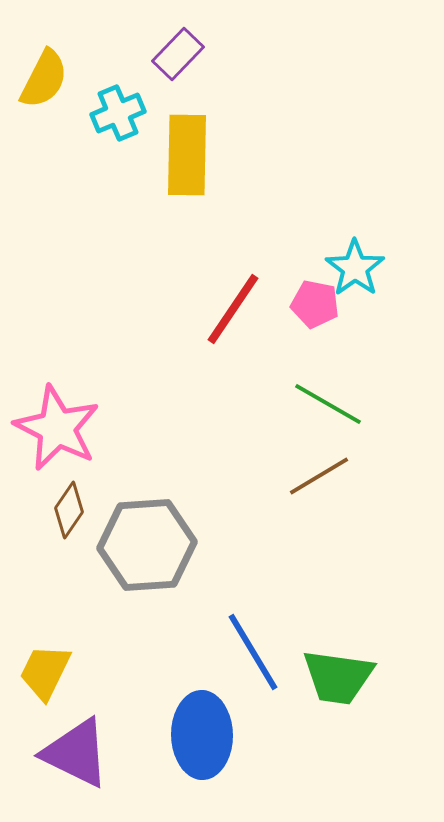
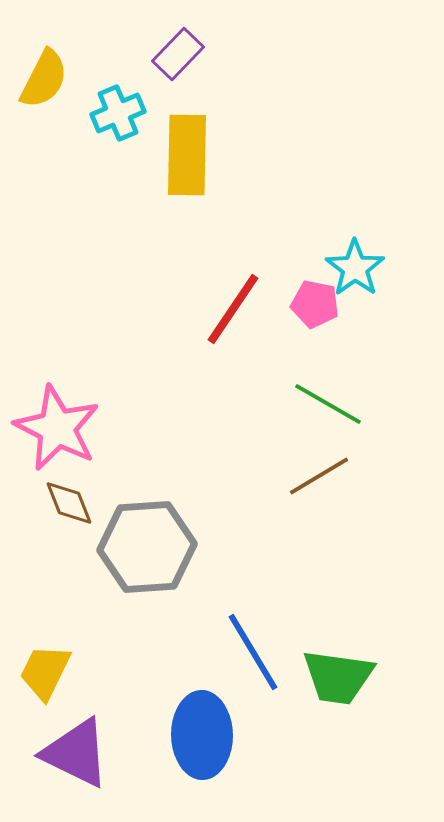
brown diamond: moved 7 px up; rotated 56 degrees counterclockwise
gray hexagon: moved 2 px down
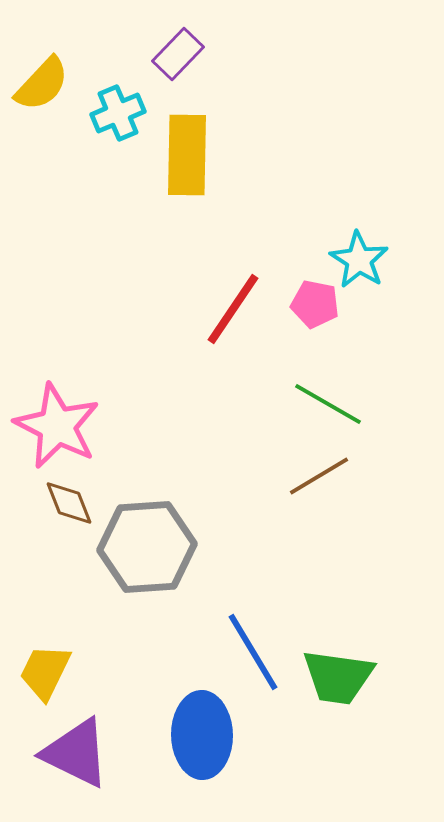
yellow semicircle: moved 2 px left, 5 px down; rotated 16 degrees clockwise
cyan star: moved 4 px right, 8 px up; rotated 4 degrees counterclockwise
pink star: moved 2 px up
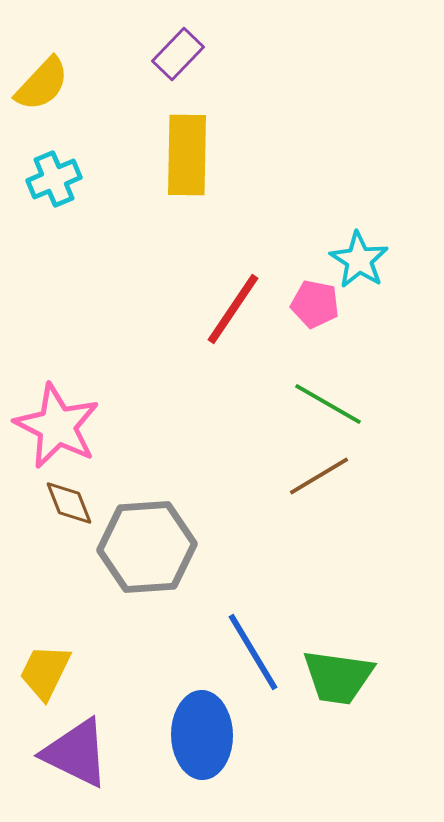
cyan cross: moved 64 px left, 66 px down
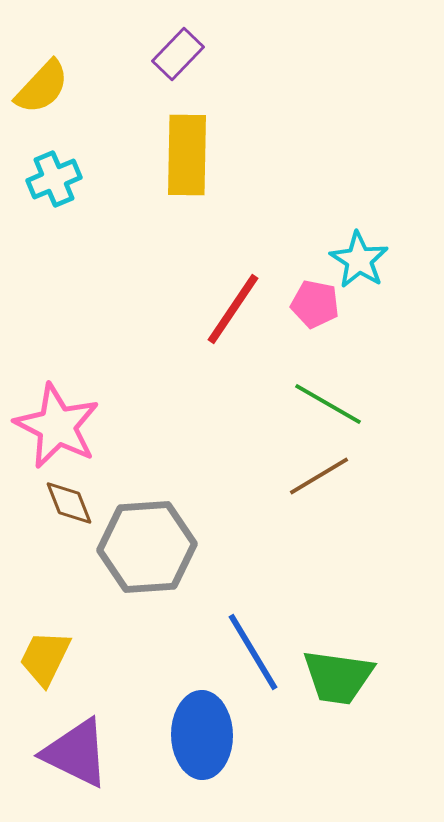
yellow semicircle: moved 3 px down
yellow trapezoid: moved 14 px up
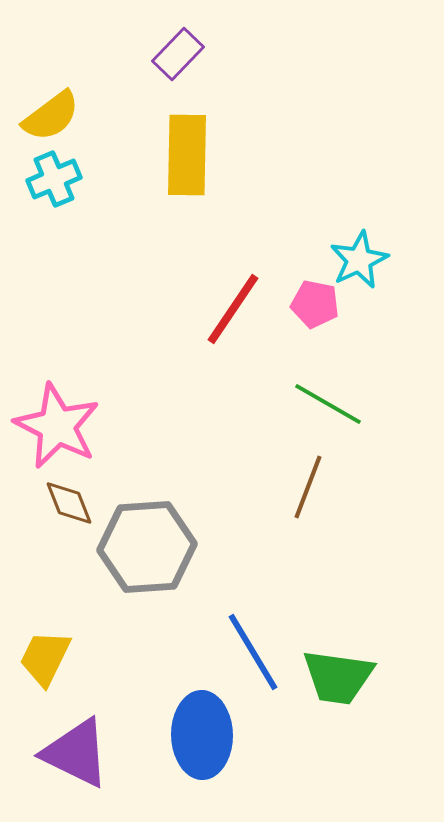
yellow semicircle: moved 9 px right, 29 px down; rotated 10 degrees clockwise
cyan star: rotated 14 degrees clockwise
brown line: moved 11 px left, 11 px down; rotated 38 degrees counterclockwise
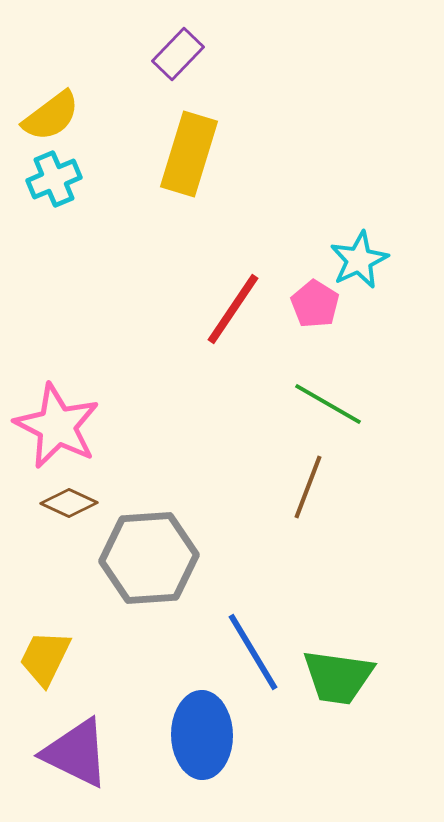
yellow rectangle: moved 2 px right, 1 px up; rotated 16 degrees clockwise
pink pentagon: rotated 21 degrees clockwise
brown diamond: rotated 44 degrees counterclockwise
gray hexagon: moved 2 px right, 11 px down
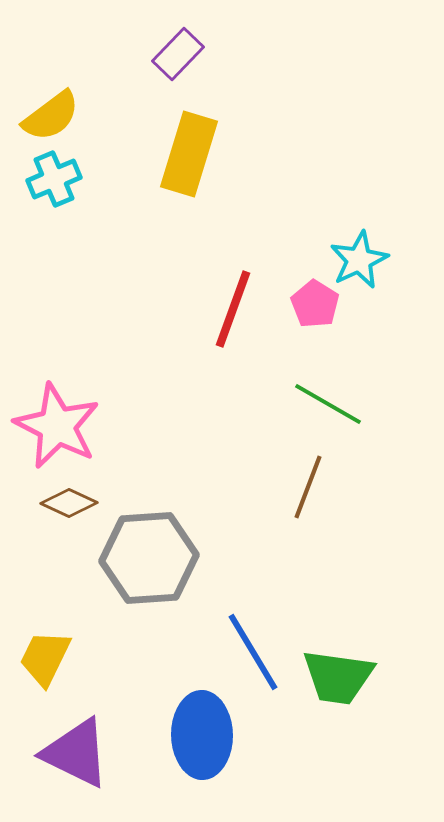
red line: rotated 14 degrees counterclockwise
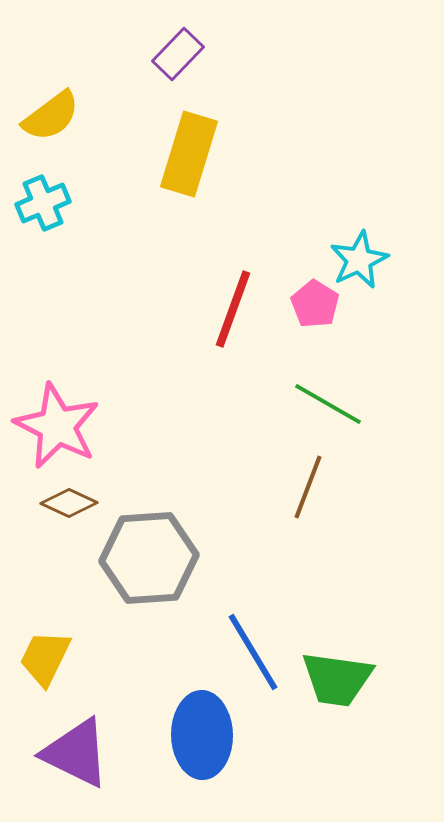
cyan cross: moved 11 px left, 24 px down
green trapezoid: moved 1 px left, 2 px down
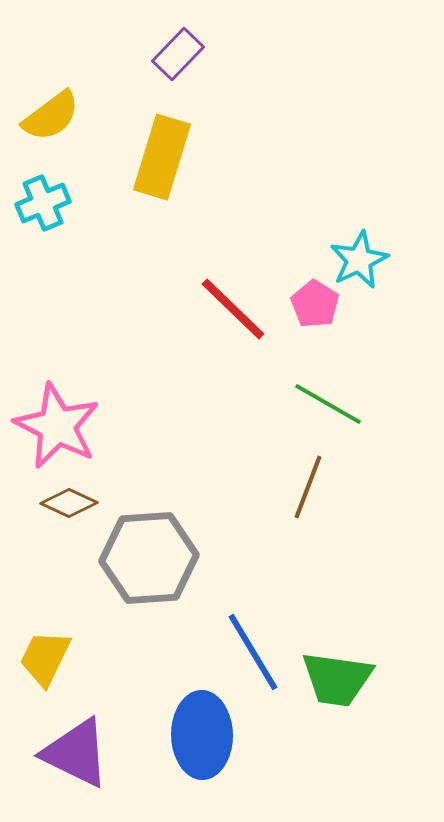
yellow rectangle: moved 27 px left, 3 px down
red line: rotated 66 degrees counterclockwise
